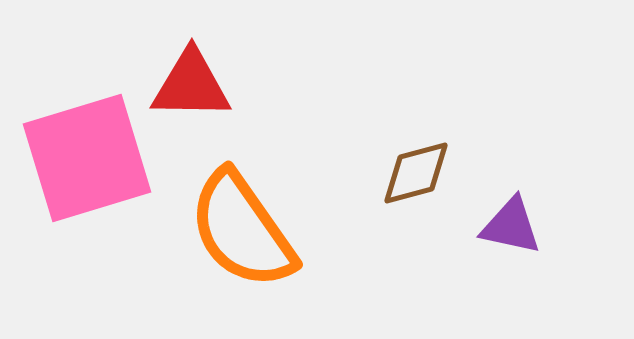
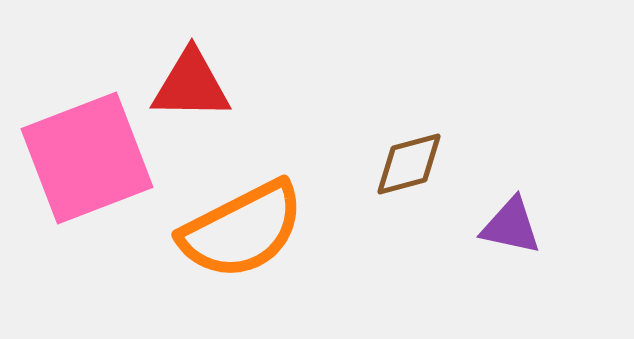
pink square: rotated 4 degrees counterclockwise
brown diamond: moved 7 px left, 9 px up
orange semicircle: rotated 82 degrees counterclockwise
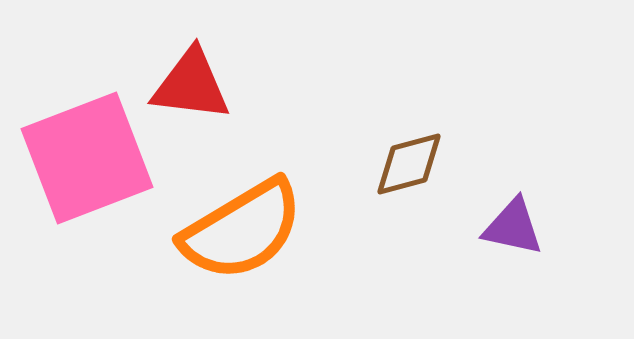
red triangle: rotated 6 degrees clockwise
purple triangle: moved 2 px right, 1 px down
orange semicircle: rotated 4 degrees counterclockwise
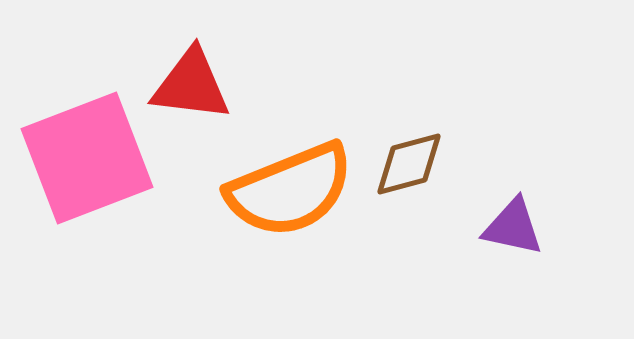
orange semicircle: moved 48 px right, 40 px up; rotated 9 degrees clockwise
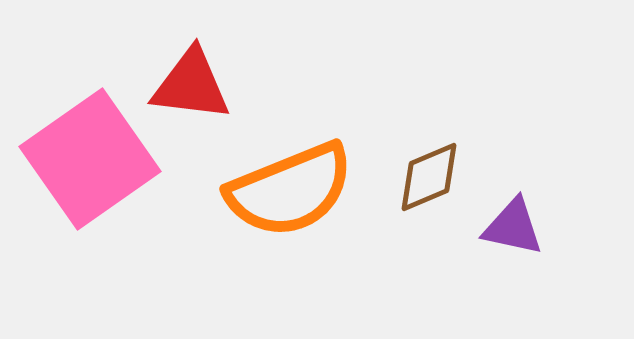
pink square: moved 3 px right, 1 px down; rotated 14 degrees counterclockwise
brown diamond: moved 20 px right, 13 px down; rotated 8 degrees counterclockwise
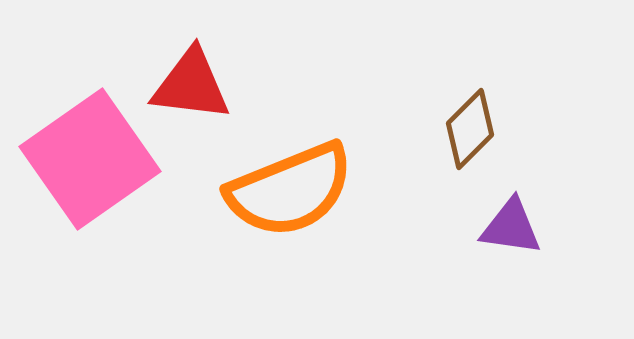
brown diamond: moved 41 px right, 48 px up; rotated 22 degrees counterclockwise
purple triangle: moved 2 px left; rotated 4 degrees counterclockwise
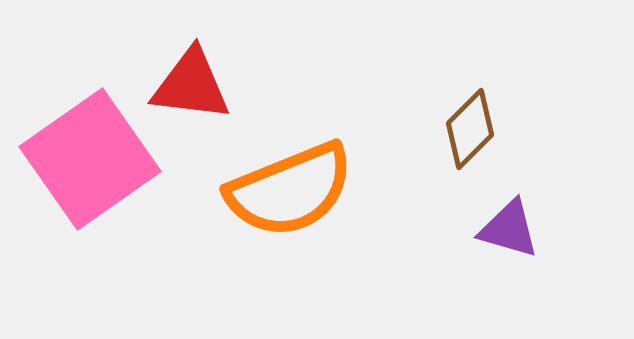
purple triangle: moved 2 px left, 2 px down; rotated 8 degrees clockwise
